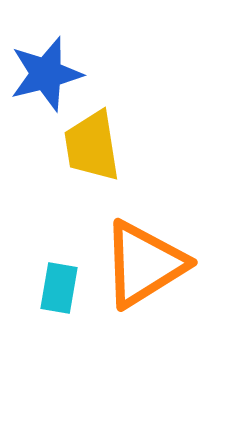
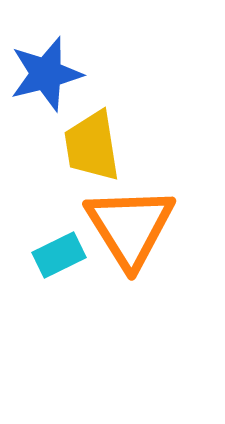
orange triangle: moved 14 px left, 37 px up; rotated 30 degrees counterclockwise
cyan rectangle: moved 33 px up; rotated 54 degrees clockwise
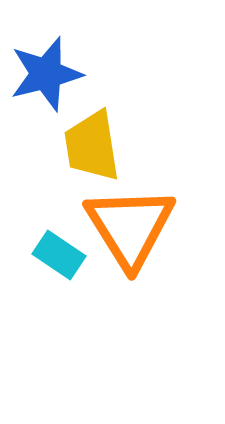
cyan rectangle: rotated 60 degrees clockwise
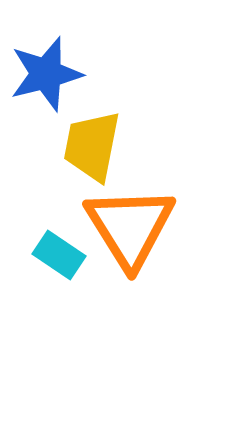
yellow trapezoid: rotated 20 degrees clockwise
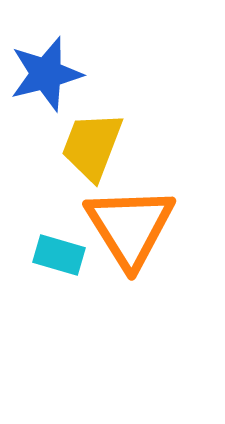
yellow trapezoid: rotated 10 degrees clockwise
cyan rectangle: rotated 18 degrees counterclockwise
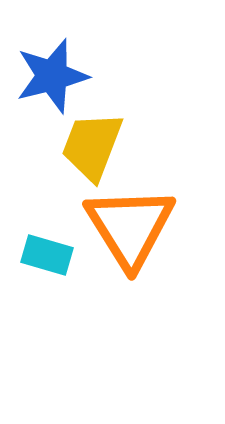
blue star: moved 6 px right, 2 px down
cyan rectangle: moved 12 px left
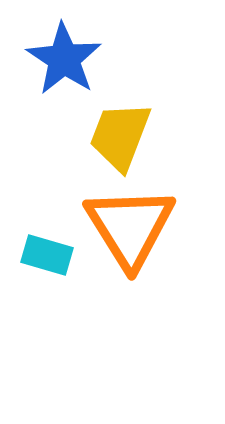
blue star: moved 12 px right, 17 px up; rotated 24 degrees counterclockwise
yellow trapezoid: moved 28 px right, 10 px up
